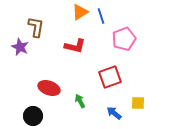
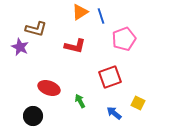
brown L-shape: moved 2 px down; rotated 95 degrees clockwise
yellow square: rotated 24 degrees clockwise
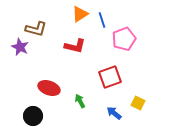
orange triangle: moved 2 px down
blue line: moved 1 px right, 4 px down
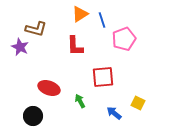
red L-shape: rotated 75 degrees clockwise
red square: moved 7 px left; rotated 15 degrees clockwise
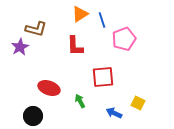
purple star: rotated 18 degrees clockwise
blue arrow: rotated 14 degrees counterclockwise
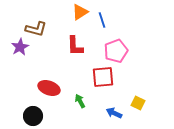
orange triangle: moved 2 px up
pink pentagon: moved 8 px left, 12 px down
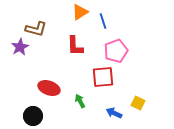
blue line: moved 1 px right, 1 px down
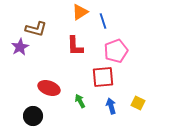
blue arrow: moved 3 px left, 7 px up; rotated 49 degrees clockwise
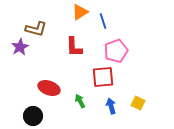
red L-shape: moved 1 px left, 1 px down
